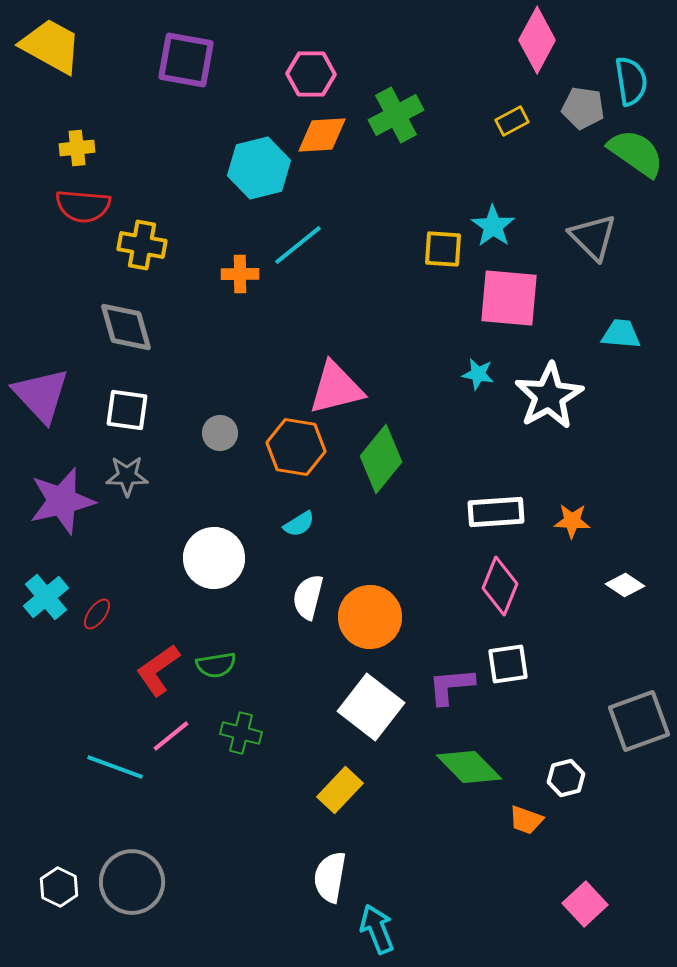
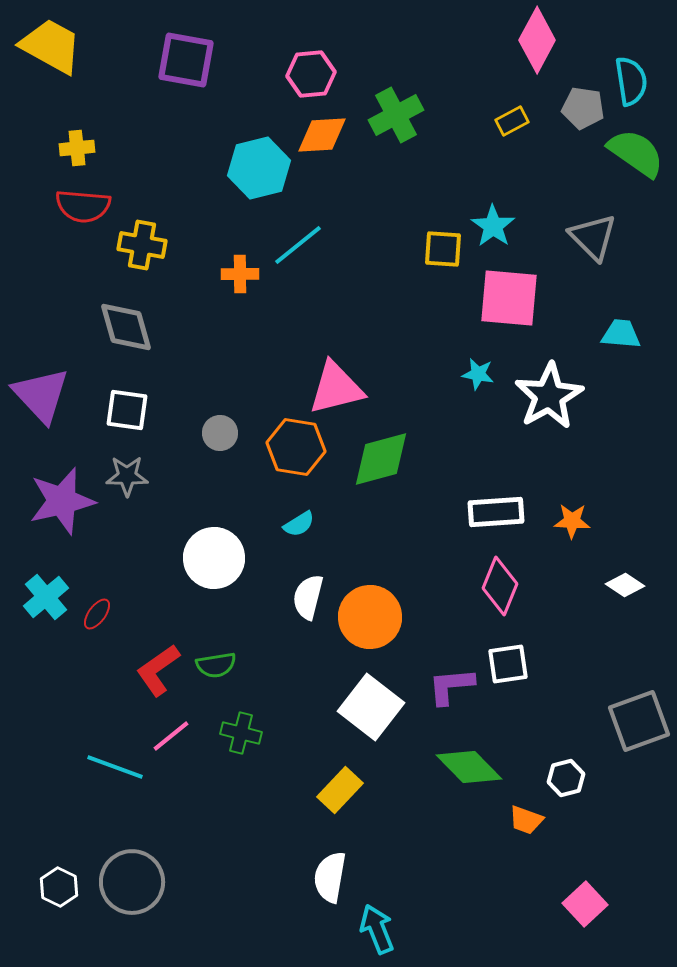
pink hexagon at (311, 74): rotated 6 degrees counterclockwise
green diamond at (381, 459): rotated 36 degrees clockwise
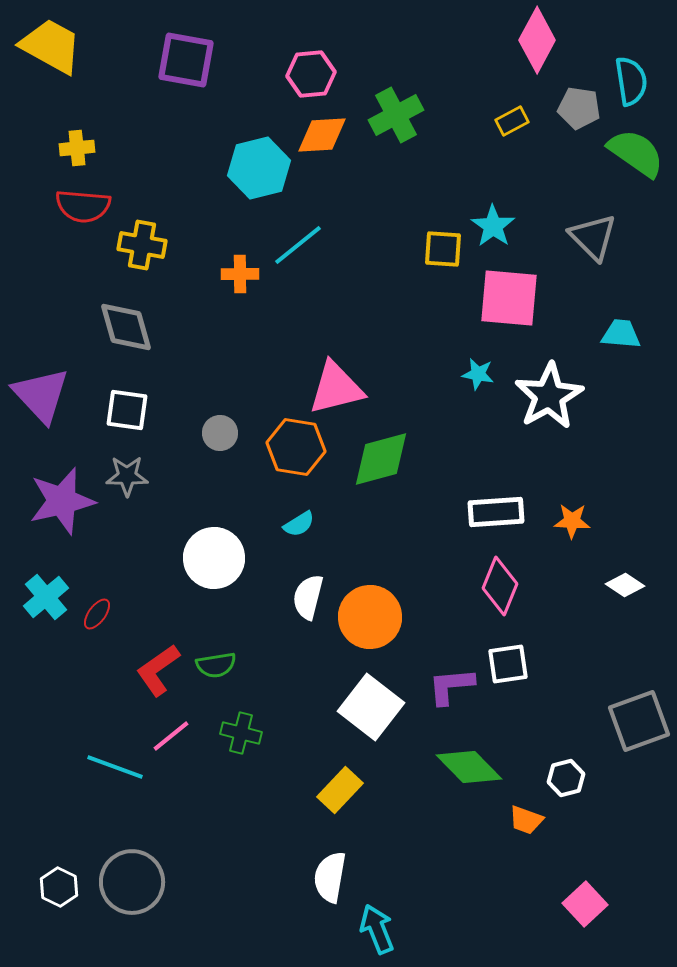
gray pentagon at (583, 108): moved 4 px left
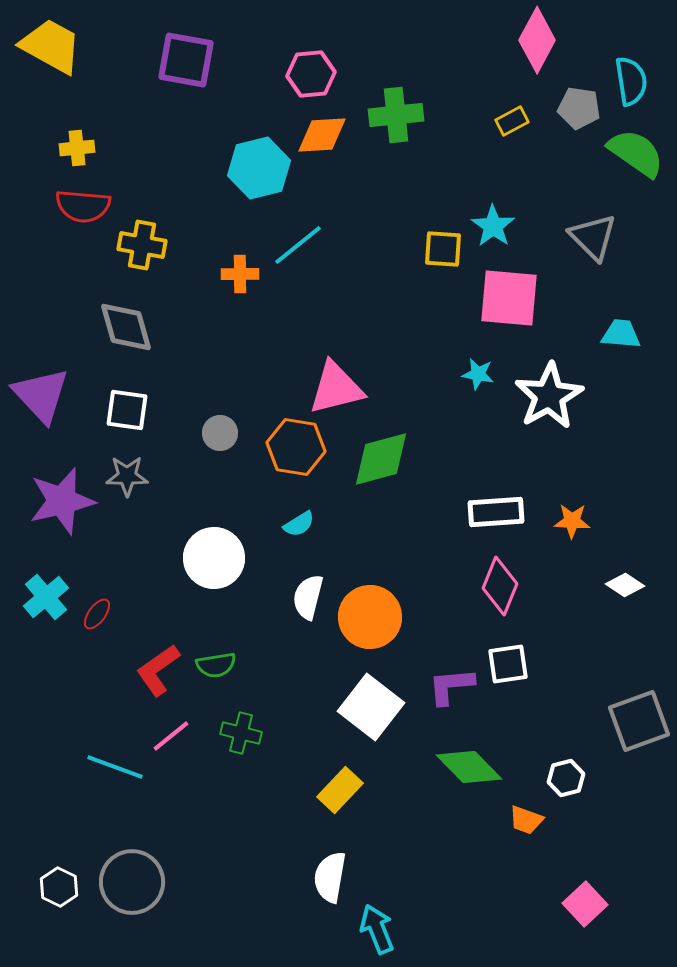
green cross at (396, 115): rotated 22 degrees clockwise
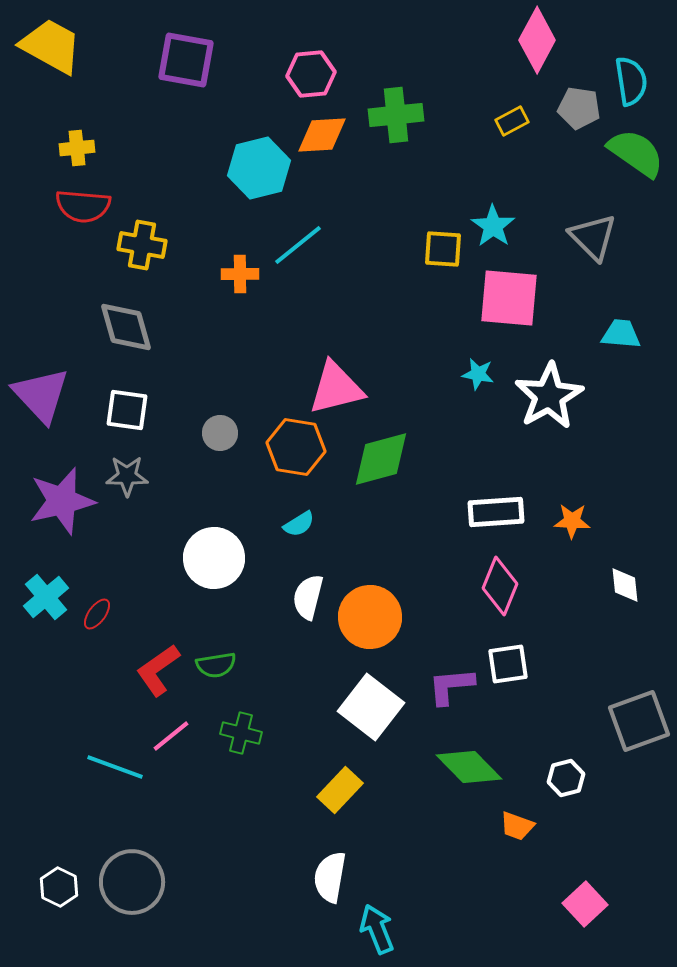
white diamond at (625, 585): rotated 51 degrees clockwise
orange trapezoid at (526, 820): moved 9 px left, 6 px down
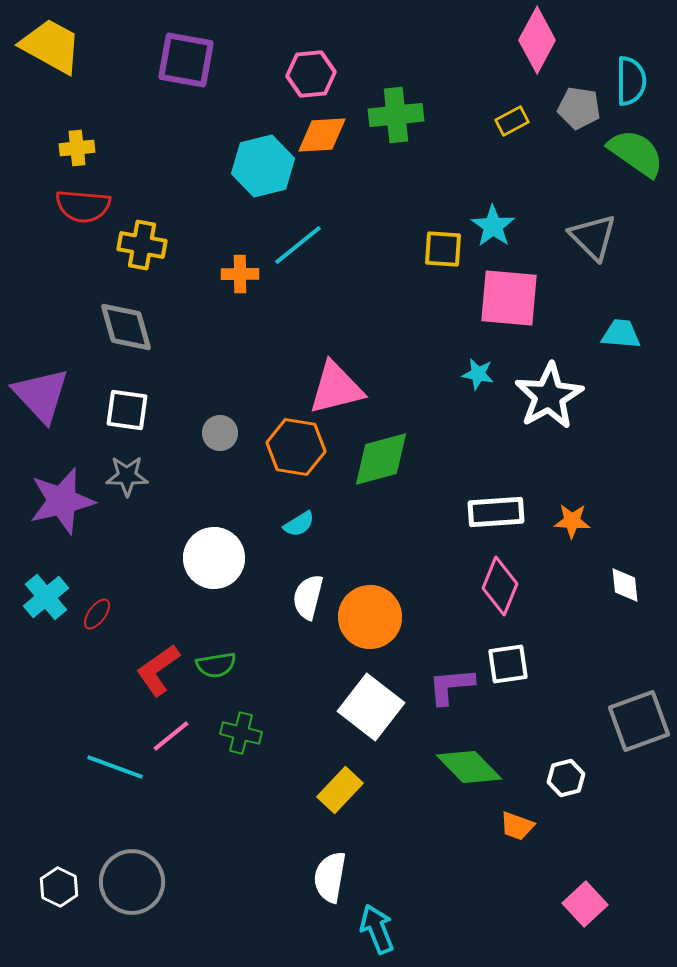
cyan semicircle at (631, 81): rotated 9 degrees clockwise
cyan hexagon at (259, 168): moved 4 px right, 2 px up
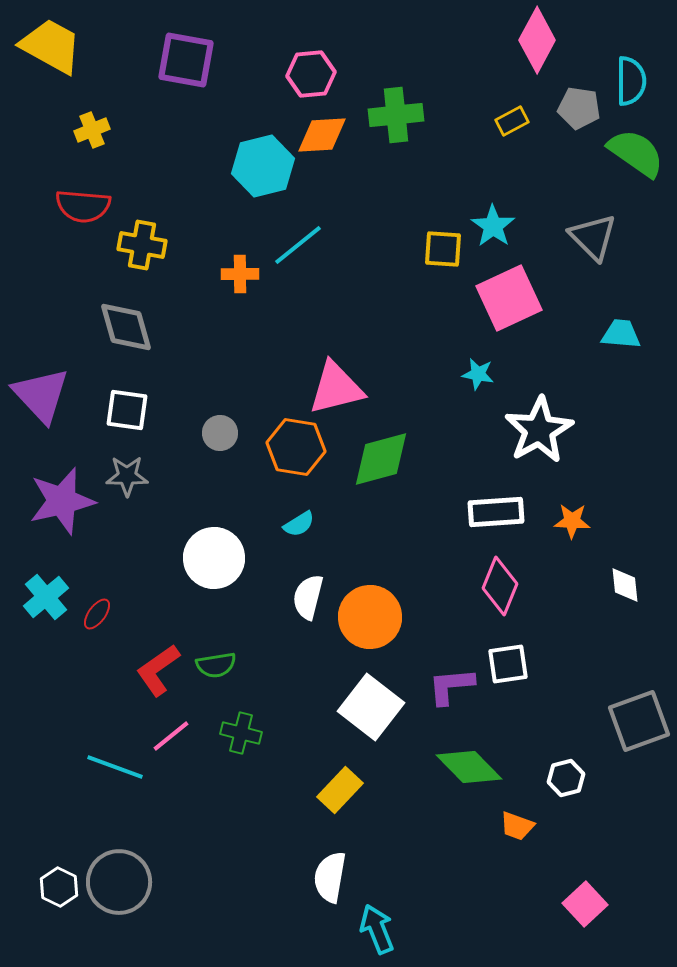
yellow cross at (77, 148): moved 15 px right, 18 px up; rotated 16 degrees counterclockwise
pink square at (509, 298): rotated 30 degrees counterclockwise
white star at (549, 396): moved 10 px left, 34 px down
gray circle at (132, 882): moved 13 px left
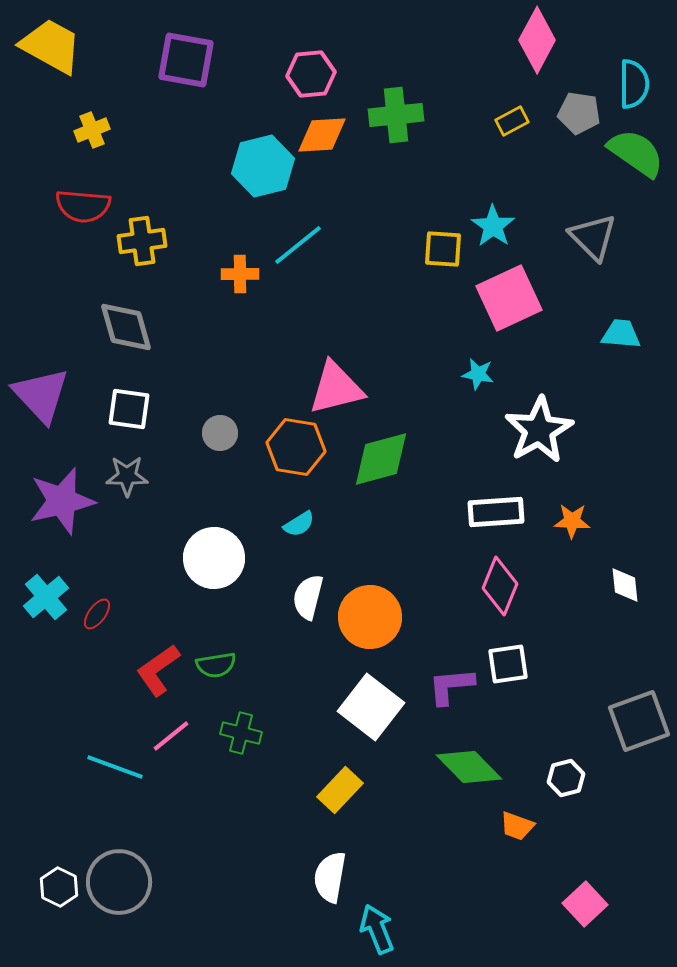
cyan semicircle at (631, 81): moved 3 px right, 3 px down
gray pentagon at (579, 108): moved 5 px down
yellow cross at (142, 245): moved 4 px up; rotated 18 degrees counterclockwise
white square at (127, 410): moved 2 px right, 1 px up
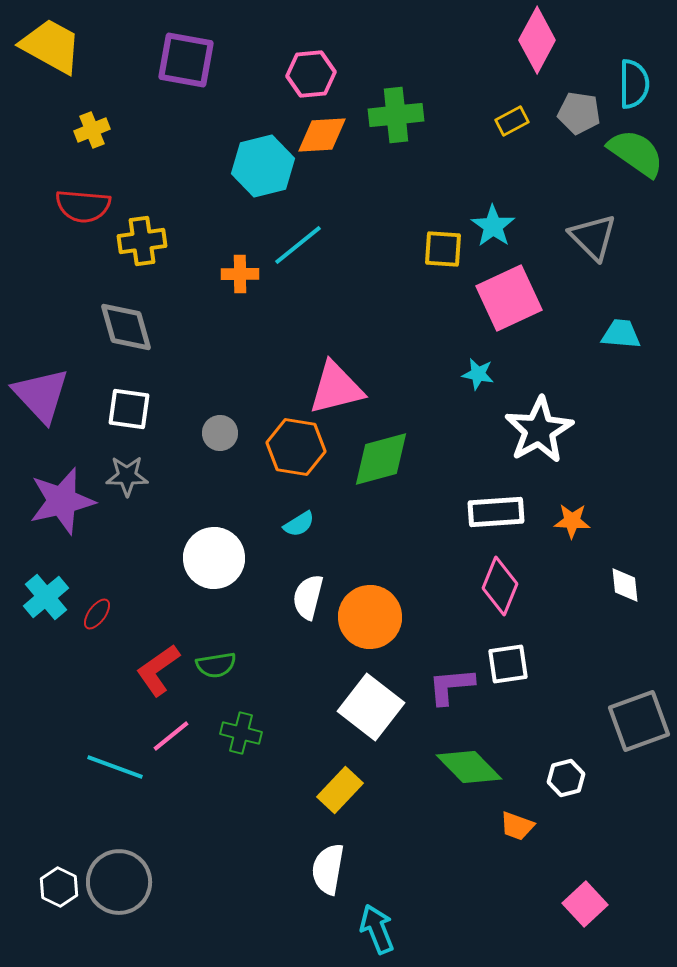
white semicircle at (330, 877): moved 2 px left, 8 px up
